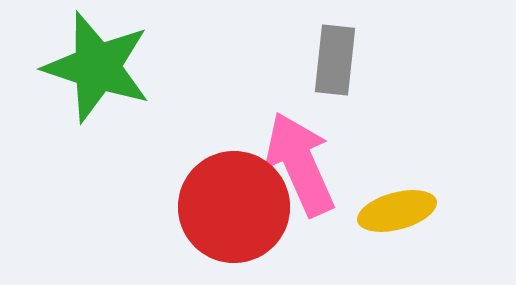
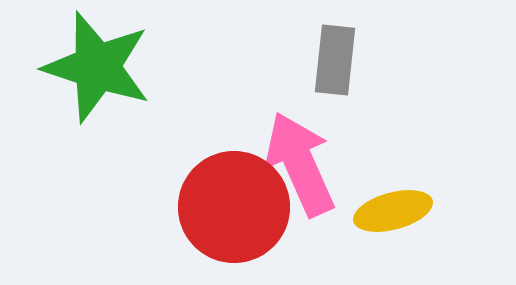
yellow ellipse: moved 4 px left
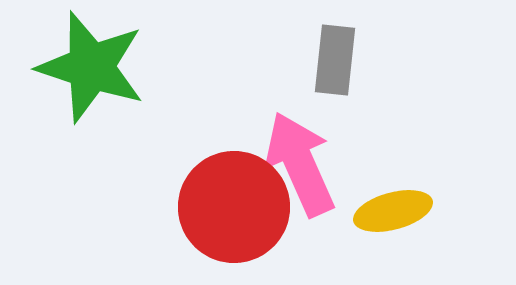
green star: moved 6 px left
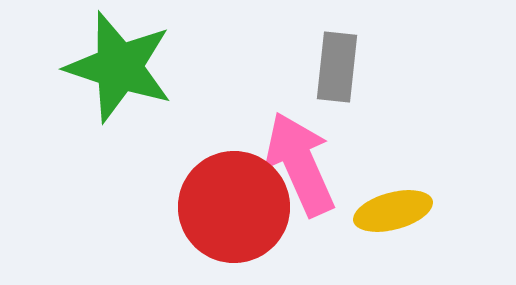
gray rectangle: moved 2 px right, 7 px down
green star: moved 28 px right
